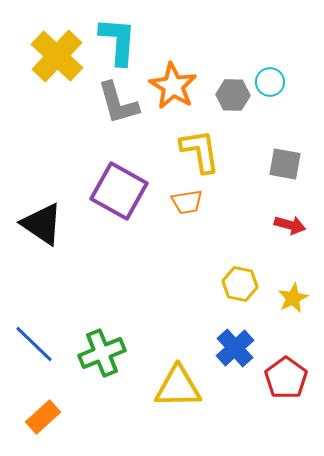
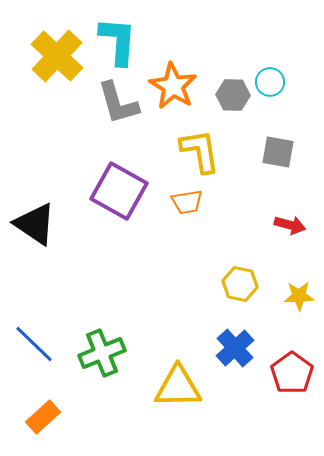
gray square: moved 7 px left, 12 px up
black triangle: moved 7 px left
yellow star: moved 6 px right, 2 px up; rotated 24 degrees clockwise
red pentagon: moved 6 px right, 5 px up
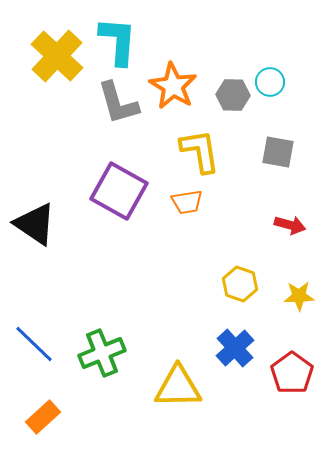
yellow hexagon: rotated 8 degrees clockwise
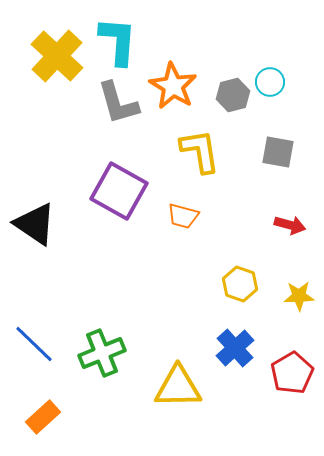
gray hexagon: rotated 16 degrees counterclockwise
orange trapezoid: moved 4 px left, 14 px down; rotated 24 degrees clockwise
red pentagon: rotated 6 degrees clockwise
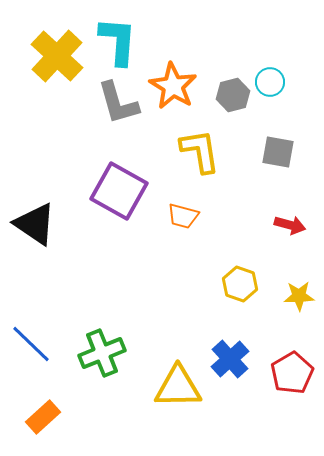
blue line: moved 3 px left
blue cross: moved 5 px left, 11 px down
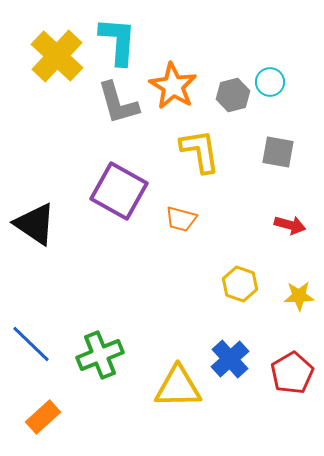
orange trapezoid: moved 2 px left, 3 px down
green cross: moved 2 px left, 2 px down
